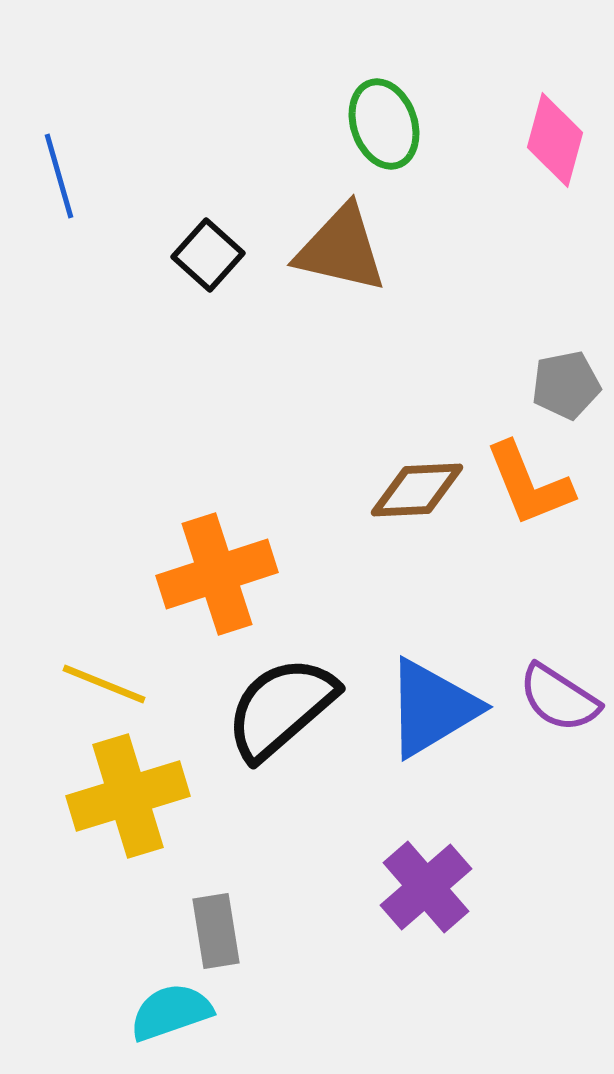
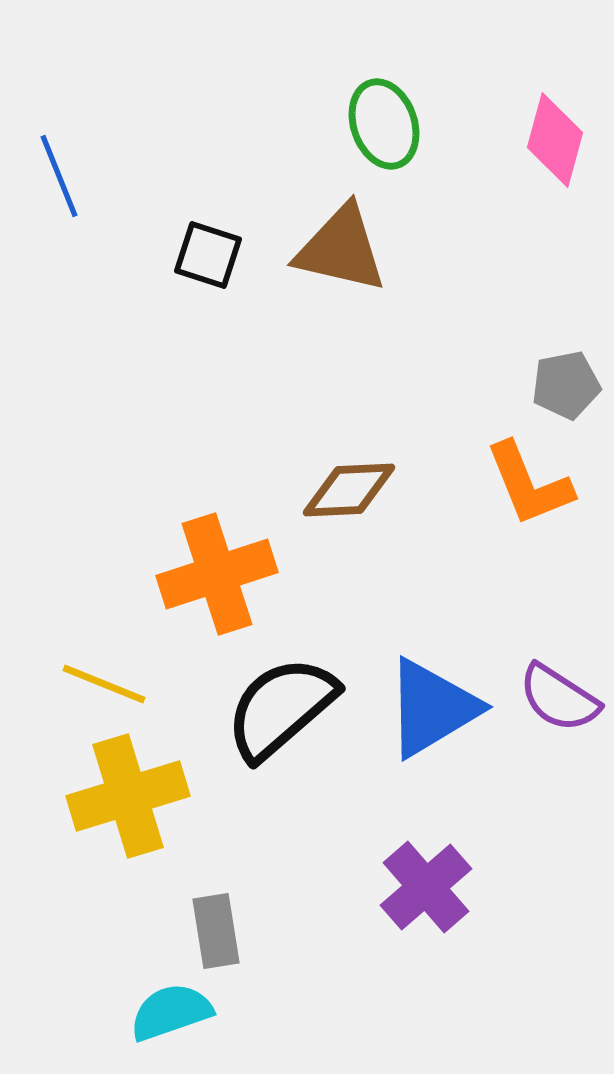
blue line: rotated 6 degrees counterclockwise
black square: rotated 24 degrees counterclockwise
brown diamond: moved 68 px left
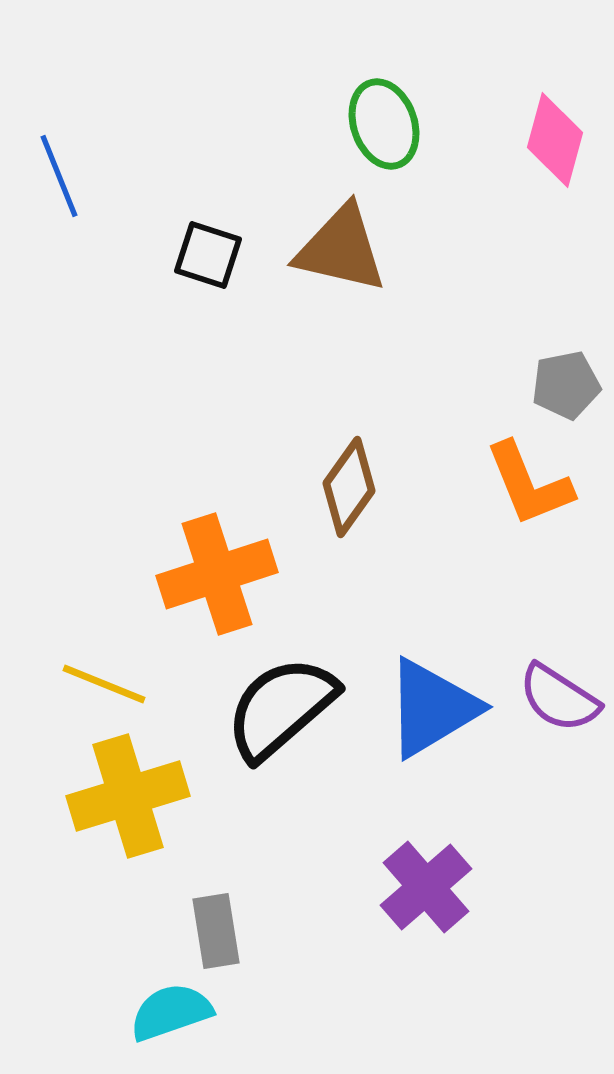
brown diamond: moved 3 px up; rotated 52 degrees counterclockwise
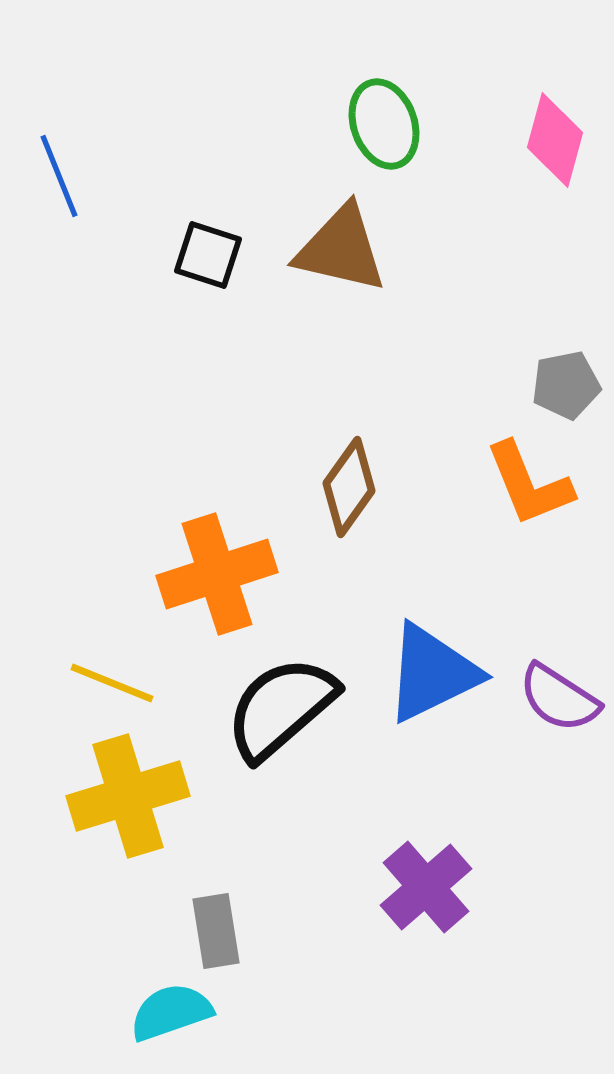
yellow line: moved 8 px right, 1 px up
blue triangle: moved 35 px up; rotated 5 degrees clockwise
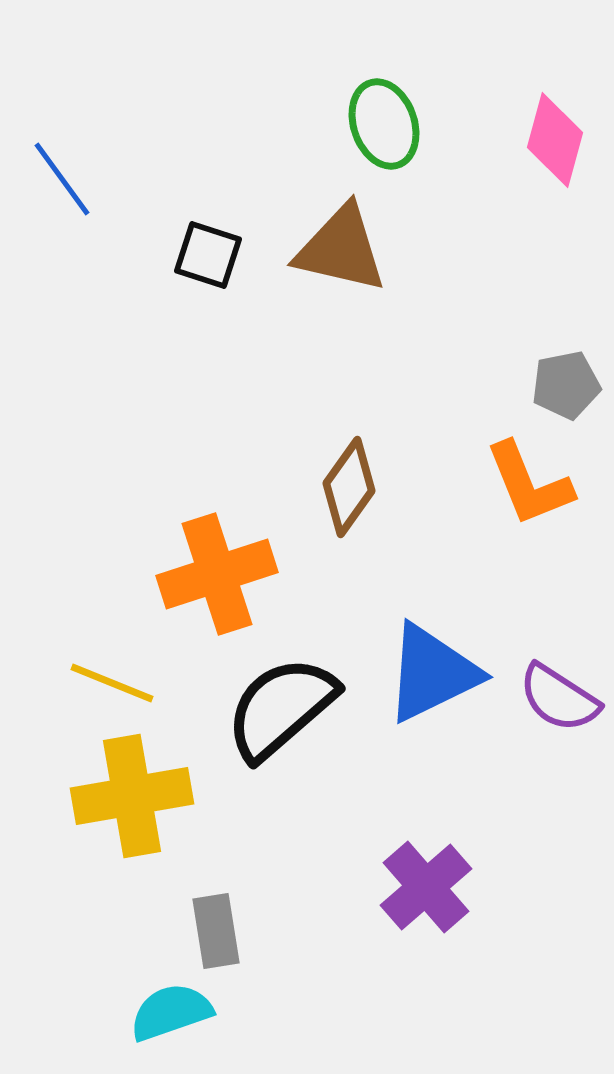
blue line: moved 3 px right, 3 px down; rotated 14 degrees counterclockwise
yellow cross: moved 4 px right; rotated 7 degrees clockwise
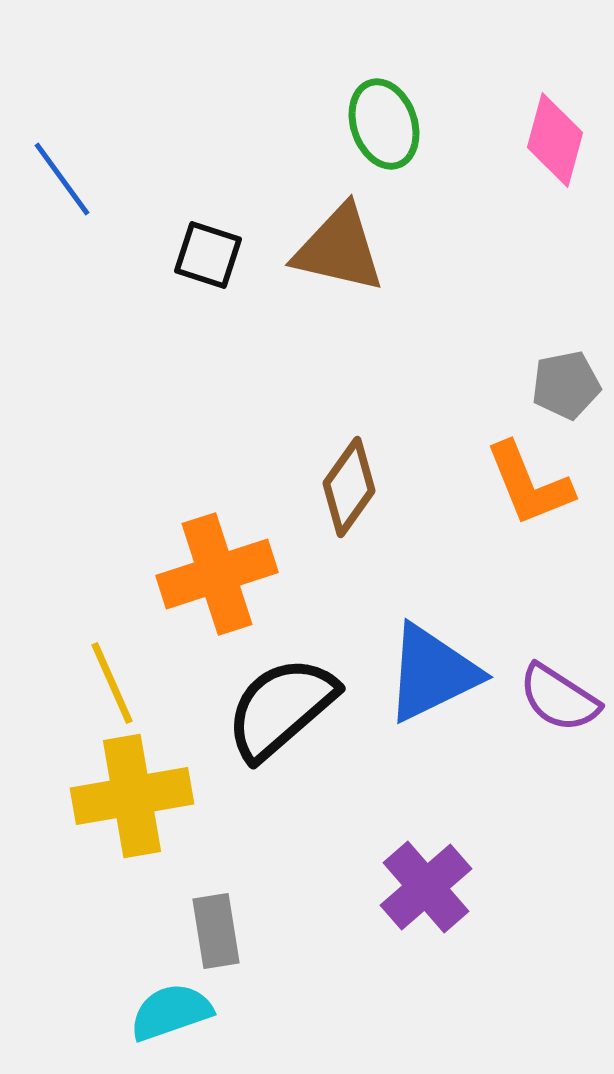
brown triangle: moved 2 px left
yellow line: rotated 44 degrees clockwise
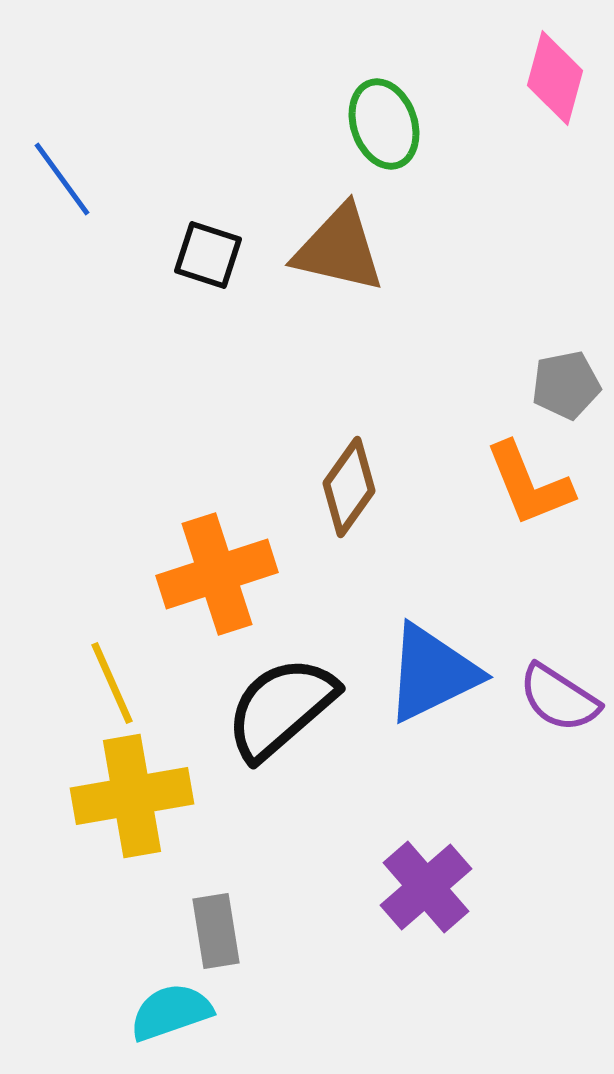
pink diamond: moved 62 px up
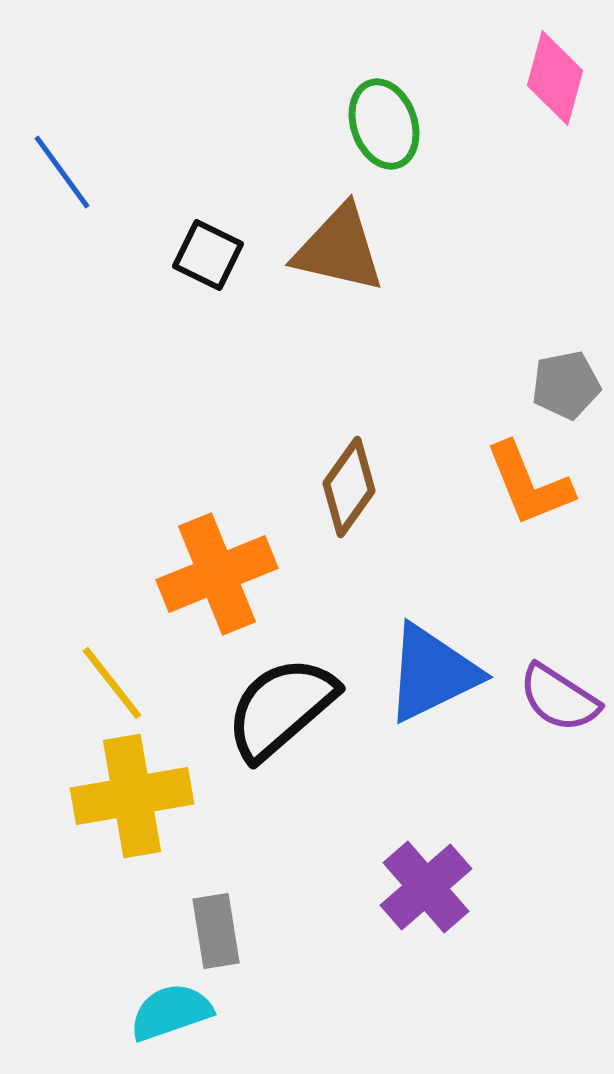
blue line: moved 7 px up
black square: rotated 8 degrees clockwise
orange cross: rotated 4 degrees counterclockwise
yellow line: rotated 14 degrees counterclockwise
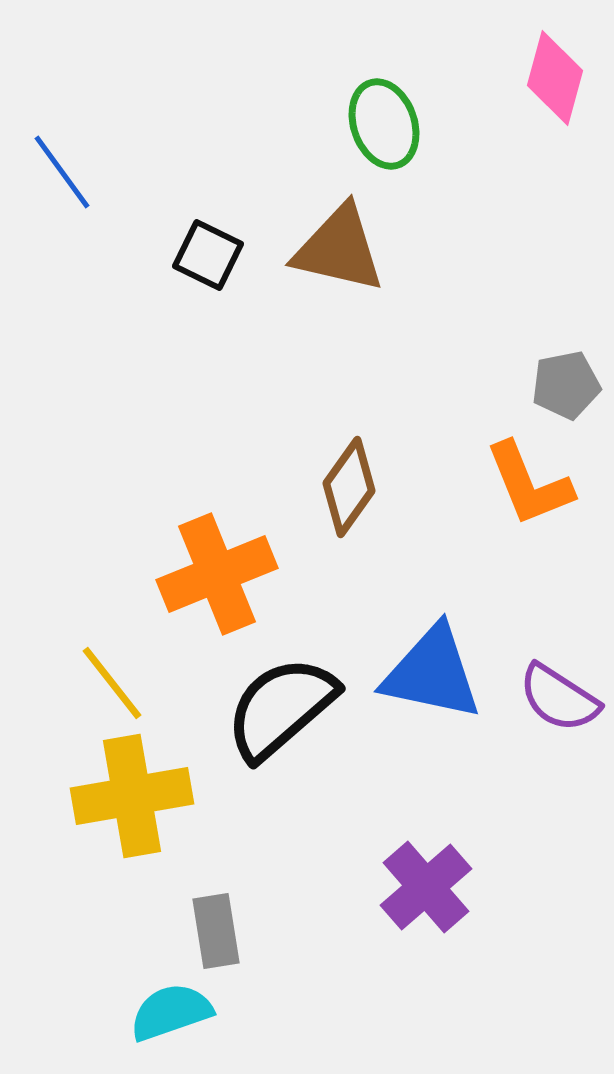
blue triangle: rotated 38 degrees clockwise
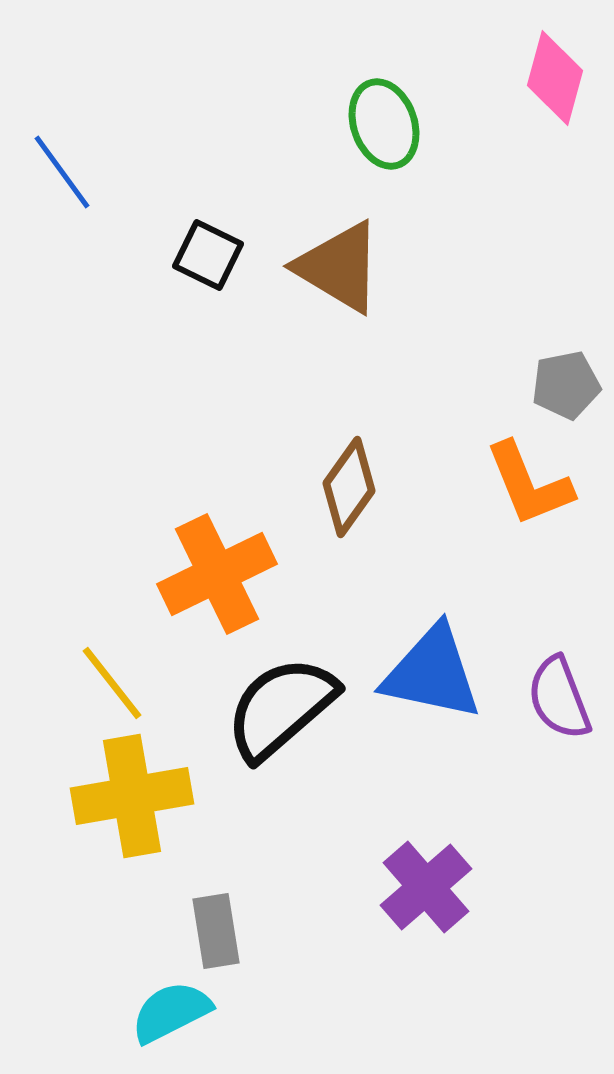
brown triangle: moved 18 px down; rotated 18 degrees clockwise
orange cross: rotated 4 degrees counterclockwise
purple semicircle: rotated 36 degrees clockwise
cyan semicircle: rotated 8 degrees counterclockwise
